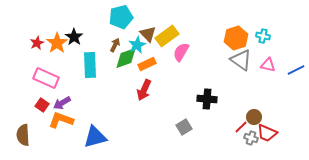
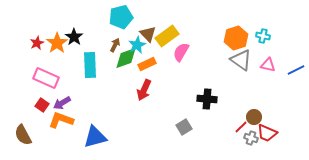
brown semicircle: rotated 25 degrees counterclockwise
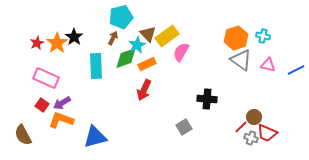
brown arrow: moved 2 px left, 7 px up
cyan rectangle: moved 6 px right, 1 px down
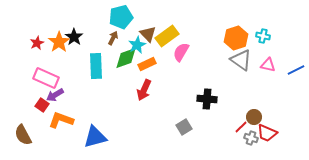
orange star: moved 2 px right, 1 px up
purple arrow: moved 7 px left, 8 px up
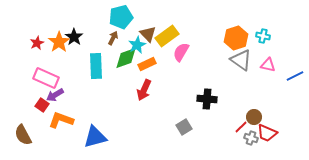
blue line: moved 1 px left, 6 px down
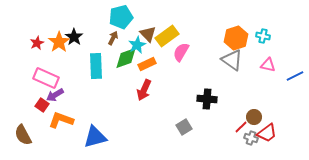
gray triangle: moved 9 px left
red trapezoid: rotated 60 degrees counterclockwise
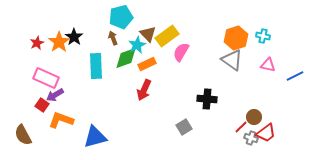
brown arrow: rotated 48 degrees counterclockwise
red trapezoid: moved 1 px left
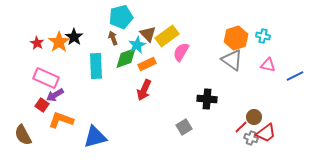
red star: rotated 16 degrees counterclockwise
